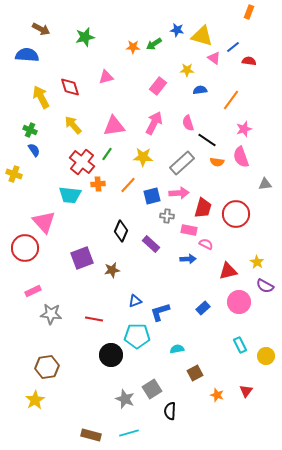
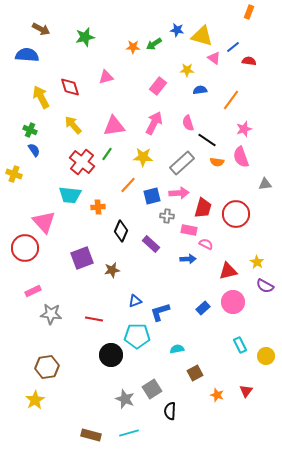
orange cross at (98, 184): moved 23 px down
pink circle at (239, 302): moved 6 px left
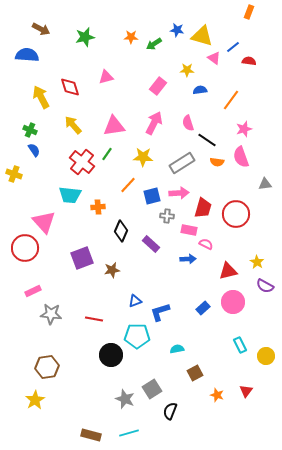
orange star at (133, 47): moved 2 px left, 10 px up
gray rectangle at (182, 163): rotated 10 degrees clockwise
black semicircle at (170, 411): rotated 18 degrees clockwise
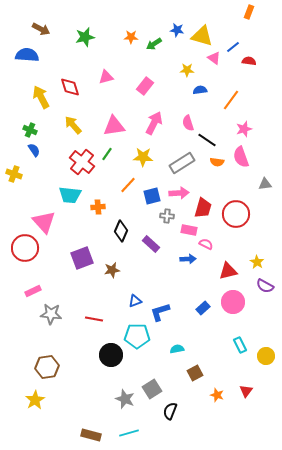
pink rectangle at (158, 86): moved 13 px left
